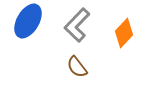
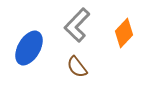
blue ellipse: moved 1 px right, 27 px down
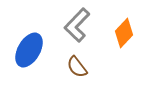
blue ellipse: moved 2 px down
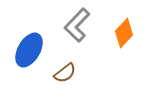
brown semicircle: moved 12 px left, 6 px down; rotated 90 degrees counterclockwise
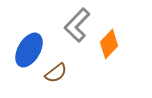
orange diamond: moved 15 px left, 11 px down
brown semicircle: moved 9 px left
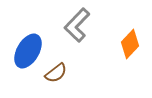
orange diamond: moved 21 px right
blue ellipse: moved 1 px left, 1 px down
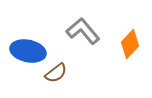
gray L-shape: moved 6 px right, 6 px down; rotated 96 degrees clockwise
blue ellipse: rotated 72 degrees clockwise
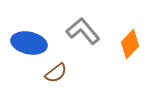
blue ellipse: moved 1 px right, 8 px up
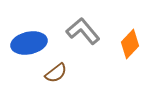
blue ellipse: rotated 24 degrees counterclockwise
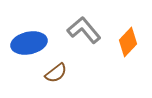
gray L-shape: moved 1 px right, 1 px up
orange diamond: moved 2 px left, 2 px up
